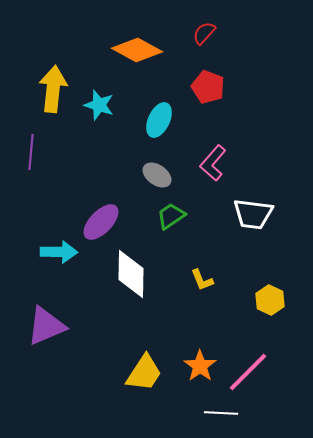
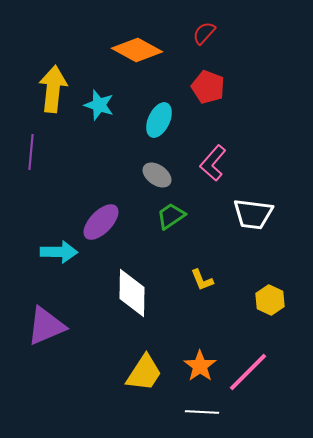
white diamond: moved 1 px right, 19 px down
white line: moved 19 px left, 1 px up
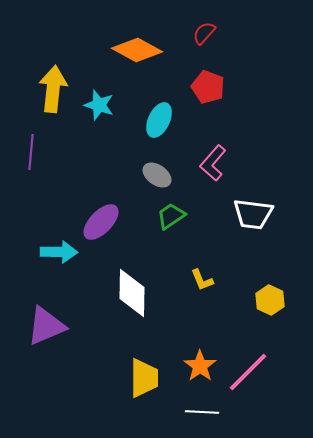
yellow trapezoid: moved 5 px down; rotated 33 degrees counterclockwise
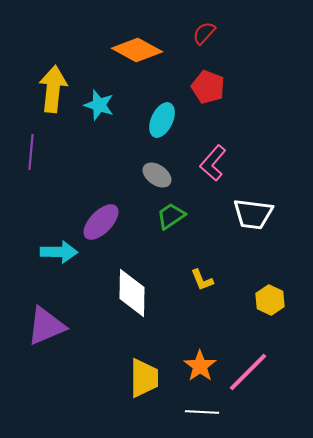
cyan ellipse: moved 3 px right
